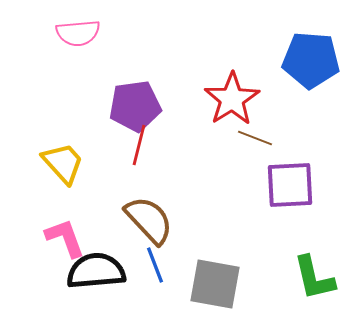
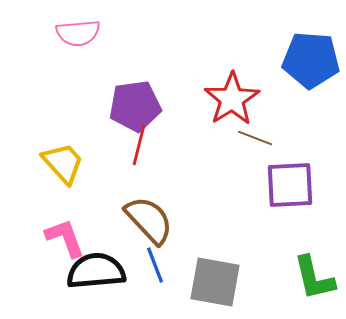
gray square: moved 2 px up
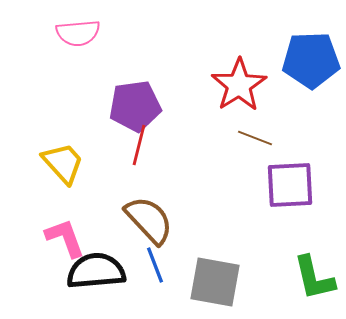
blue pentagon: rotated 6 degrees counterclockwise
red star: moved 7 px right, 14 px up
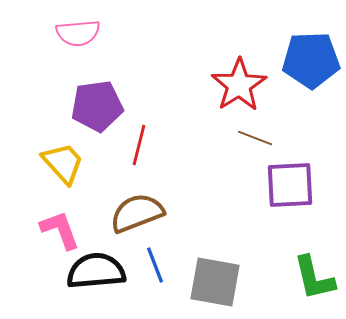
purple pentagon: moved 38 px left
brown semicircle: moved 12 px left, 7 px up; rotated 68 degrees counterclockwise
pink L-shape: moved 5 px left, 8 px up
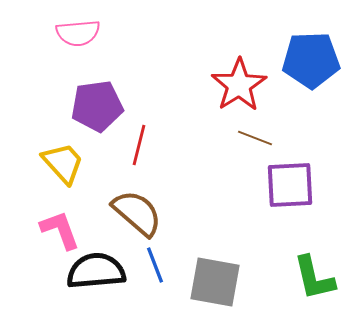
brown semicircle: rotated 62 degrees clockwise
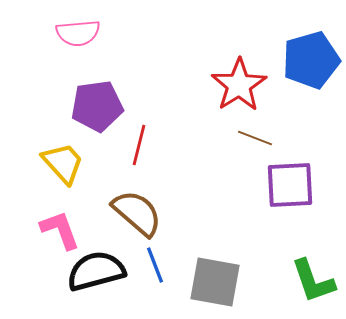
blue pentagon: rotated 14 degrees counterclockwise
black semicircle: rotated 10 degrees counterclockwise
green L-shape: moved 1 px left, 3 px down; rotated 6 degrees counterclockwise
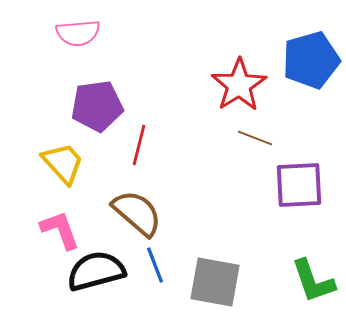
purple square: moved 9 px right
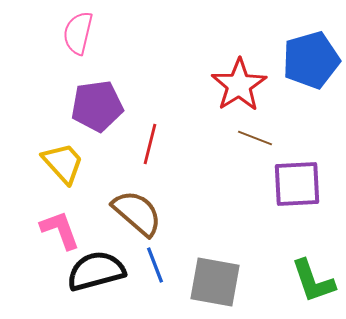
pink semicircle: rotated 108 degrees clockwise
red line: moved 11 px right, 1 px up
purple square: moved 2 px left, 1 px up
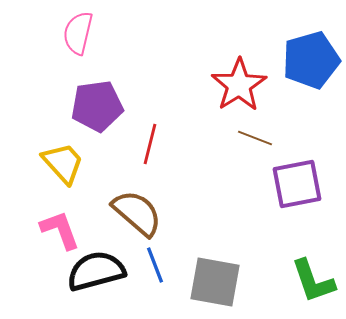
purple square: rotated 8 degrees counterclockwise
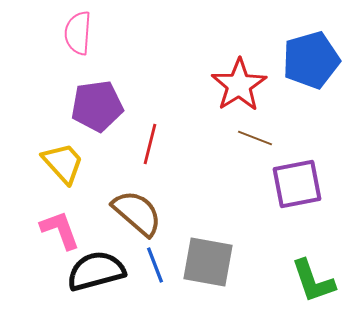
pink semicircle: rotated 9 degrees counterclockwise
gray square: moved 7 px left, 20 px up
